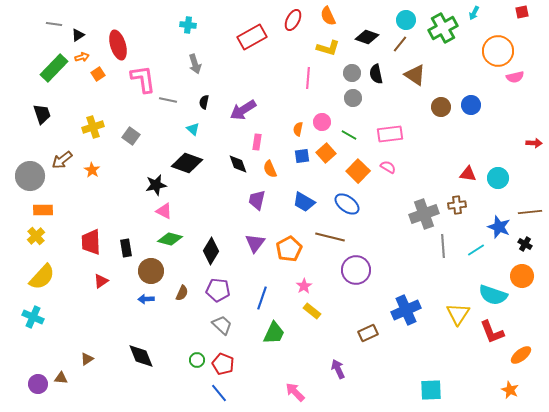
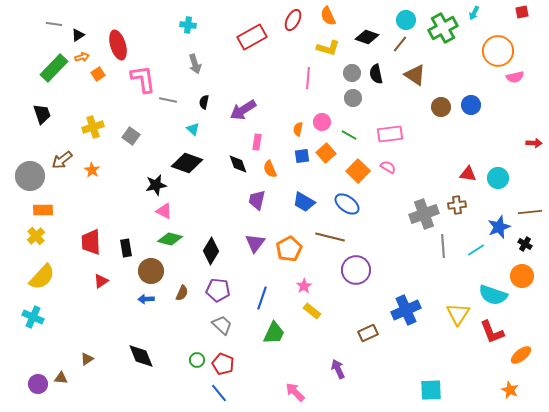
blue star at (499, 227): rotated 30 degrees clockwise
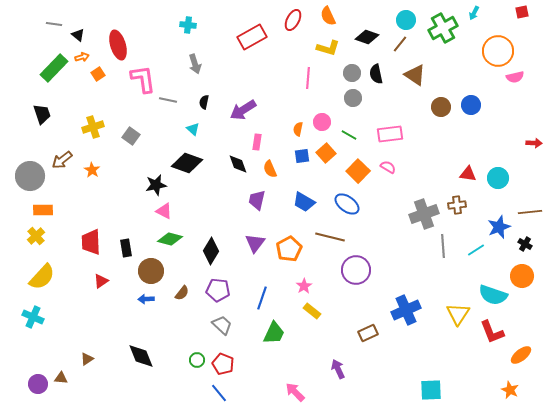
black triangle at (78, 35): rotated 48 degrees counterclockwise
brown semicircle at (182, 293): rotated 14 degrees clockwise
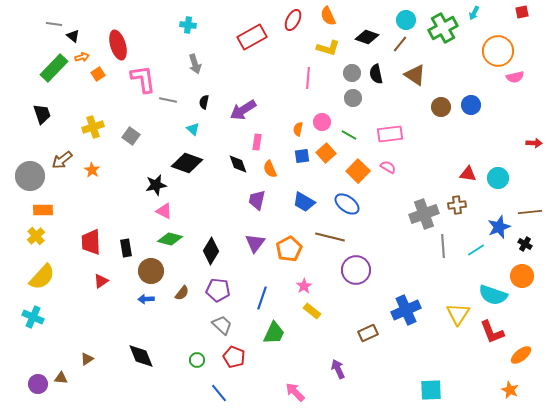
black triangle at (78, 35): moved 5 px left, 1 px down
red pentagon at (223, 364): moved 11 px right, 7 px up
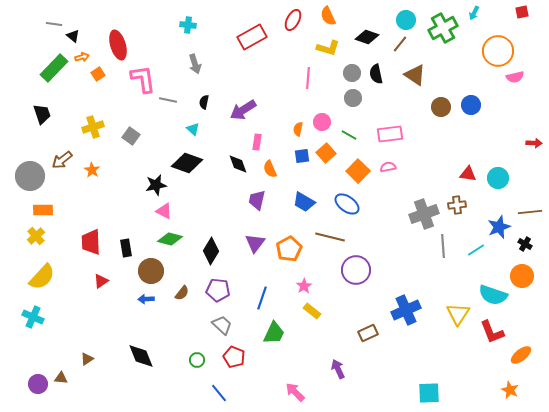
pink semicircle at (388, 167): rotated 42 degrees counterclockwise
cyan square at (431, 390): moved 2 px left, 3 px down
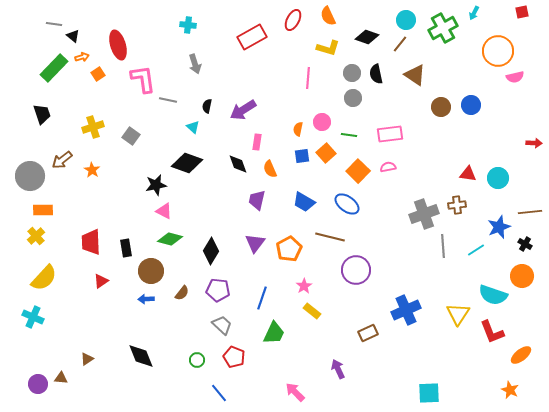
black semicircle at (204, 102): moved 3 px right, 4 px down
cyan triangle at (193, 129): moved 2 px up
green line at (349, 135): rotated 21 degrees counterclockwise
yellow semicircle at (42, 277): moved 2 px right, 1 px down
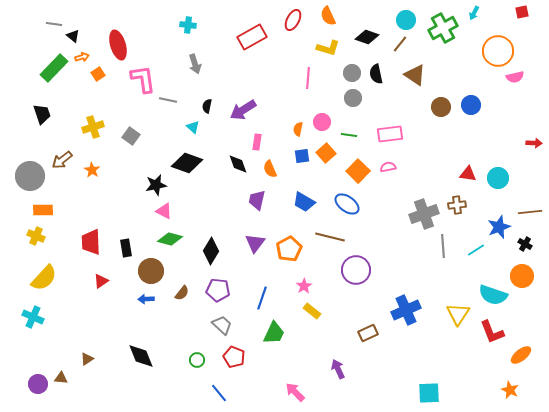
yellow cross at (36, 236): rotated 24 degrees counterclockwise
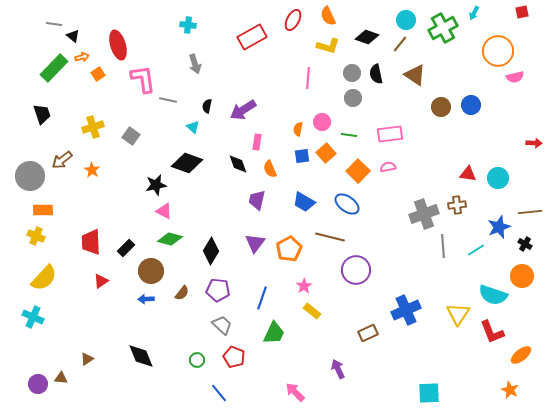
yellow L-shape at (328, 48): moved 2 px up
black rectangle at (126, 248): rotated 54 degrees clockwise
